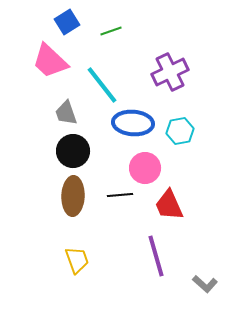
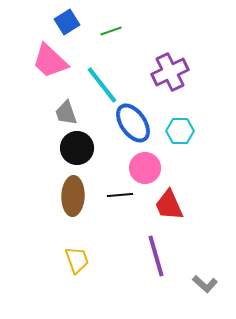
blue ellipse: rotated 51 degrees clockwise
cyan hexagon: rotated 12 degrees clockwise
black circle: moved 4 px right, 3 px up
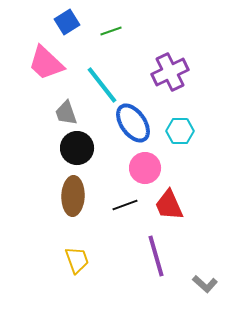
pink trapezoid: moved 4 px left, 2 px down
black line: moved 5 px right, 10 px down; rotated 15 degrees counterclockwise
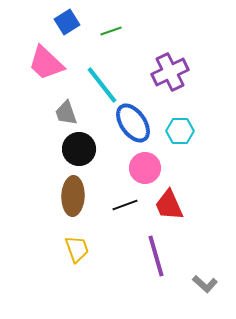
black circle: moved 2 px right, 1 px down
yellow trapezoid: moved 11 px up
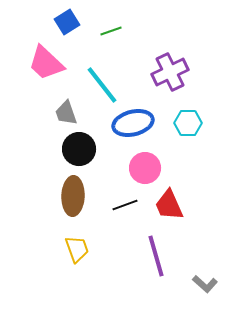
blue ellipse: rotated 69 degrees counterclockwise
cyan hexagon: moved 8 px right, 8 px up
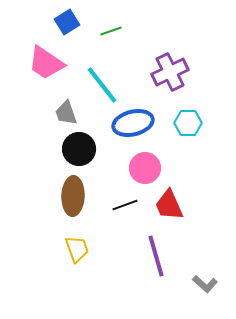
pink trapezoid: rotated 9 degrees counterclockwise
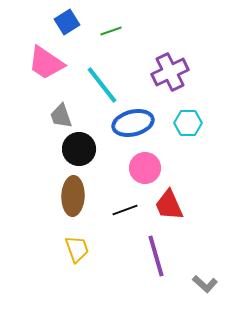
gray trapezoid: moved 5 px left, 3 px down
black line: moved 5 px down
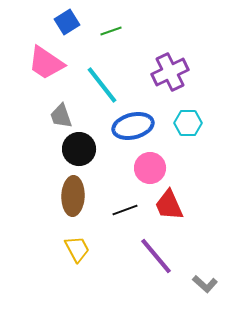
blue ellipse: moved 3 px down
pink circle: moved 5 px right
yellow trapezoid: rotated 8 degrees counterclockwise
purple line: rotated 24 degrees counterclockwise
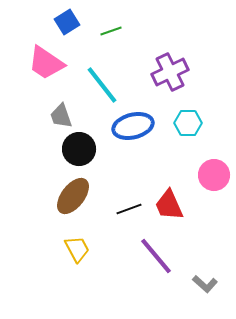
pink circle: moved 64 px right, 7 px down
brown ellipse: rotated 36 degrees clockwise
black line: moved 4 px right, 1 px up
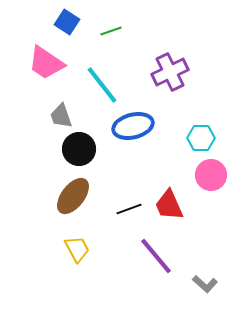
blue square: rotated 25 degrees counterclockwise
cyan hexagon: moved 13 px right, 15 px down
pink circle: moved 3 px left
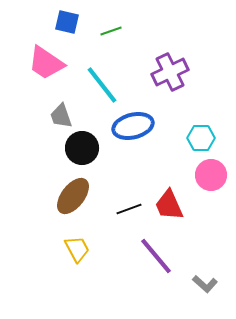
blue square: rotated 20 degrees counterclockwise
black circle: moved 3 px right, 1 px up
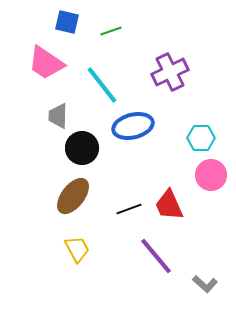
gray trapezoid: moved 3 px left; rotated 20 degrees clockwise
